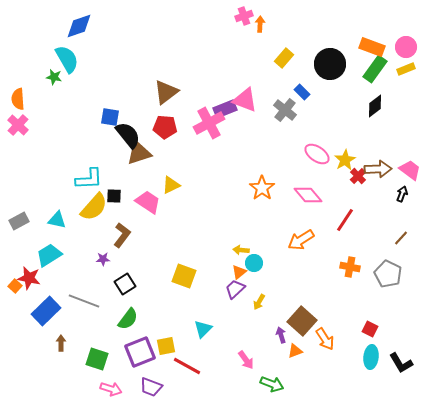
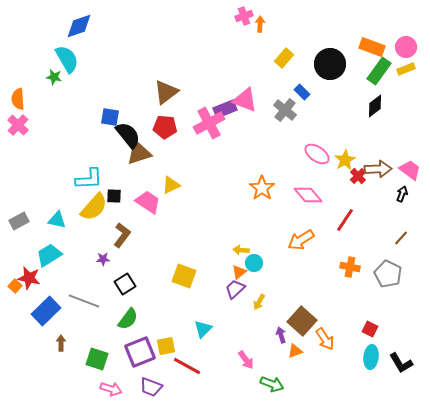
green rectangle at (375, 69): moved 4 px right, 2 px down
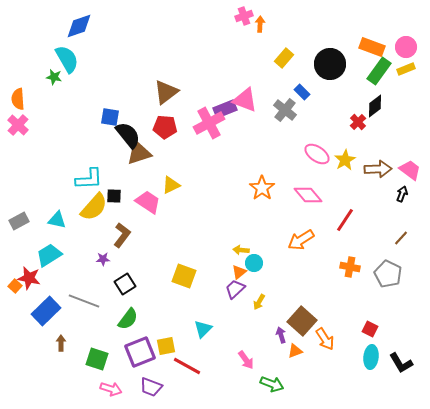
red cross at (358, 176): moved 54 px up
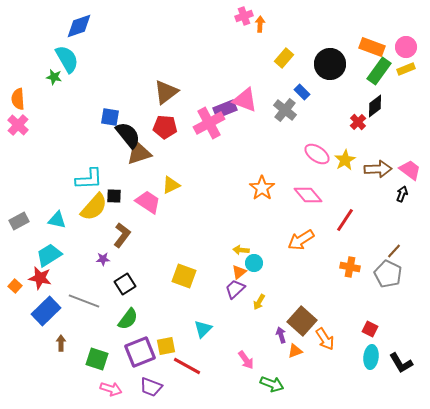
brown line at (401, 238): moved 7 px left, 13 px down
red star at (29, 278): moved 11 px right
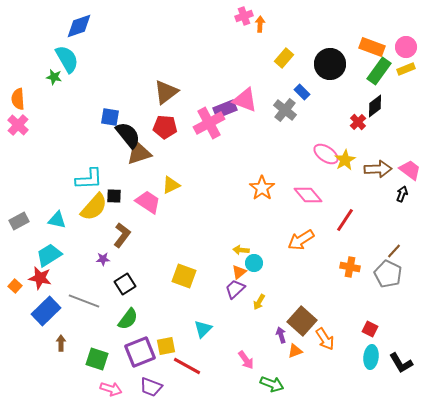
pink ellipse at (317, 154): moved 9 px right
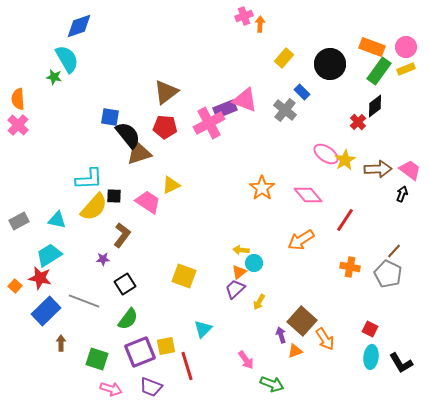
red line at (187, 366): rotated 44 degrees clockwise
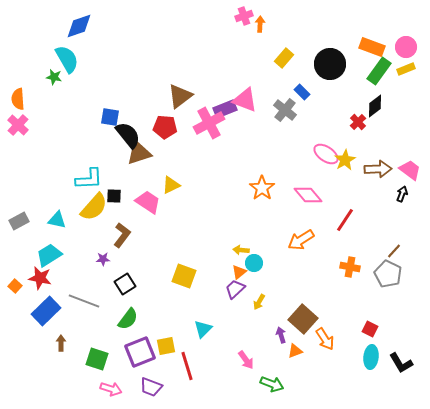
brown triangle at (166, 92): moved 14 px right, 4 px down
brown square at (302, 321): moved 1 px right, 2 px up
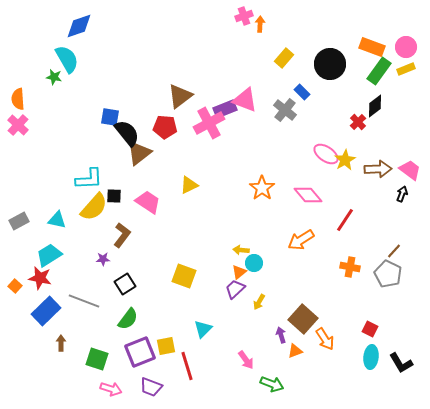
black semicircle at (128, 135): moved 1 px left, 2 px up
brown triangle at (139, 153): rotated 20 degrees counterclockwise
yellow triangle at (171, 185): moved 18 px right
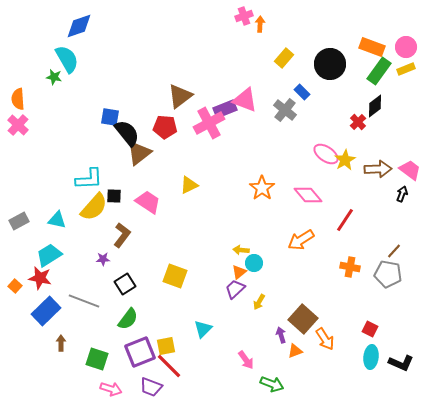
gray pentagon at (388, 274): rotated 16 degrees counterclockwise
yellow square at (184, 276): moved 9 px left
black L-shape at (401, 363): rotated 35 degrees counterclockwise
red line at (187, 366): moved 18 px left; rotated 28 degrees counterclockwise
